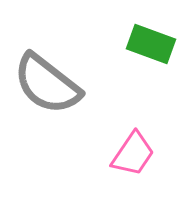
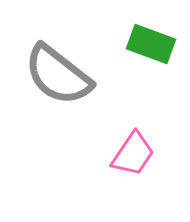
gray semicircle: moved 11 px right, 9 px up
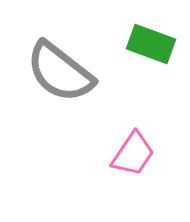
gray semicircle: moved 2 px right, 3 px up
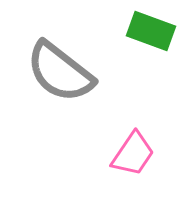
green rectangle: moved 13 px up
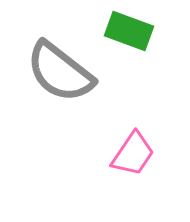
green rectangle: moved 22 px left
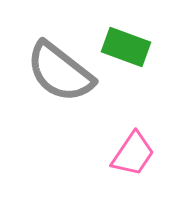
green rectangle: moved 3 px left, 16 px down
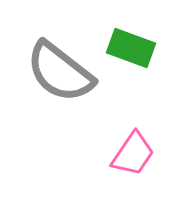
green rectangle: moved 5 px right, 1 px down
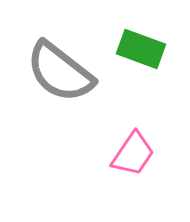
green rectangle: moved 10 px right, 1 px down
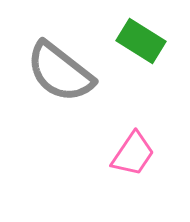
green rectangle: moved 8 px up; rotated 12 degrees clockwise
